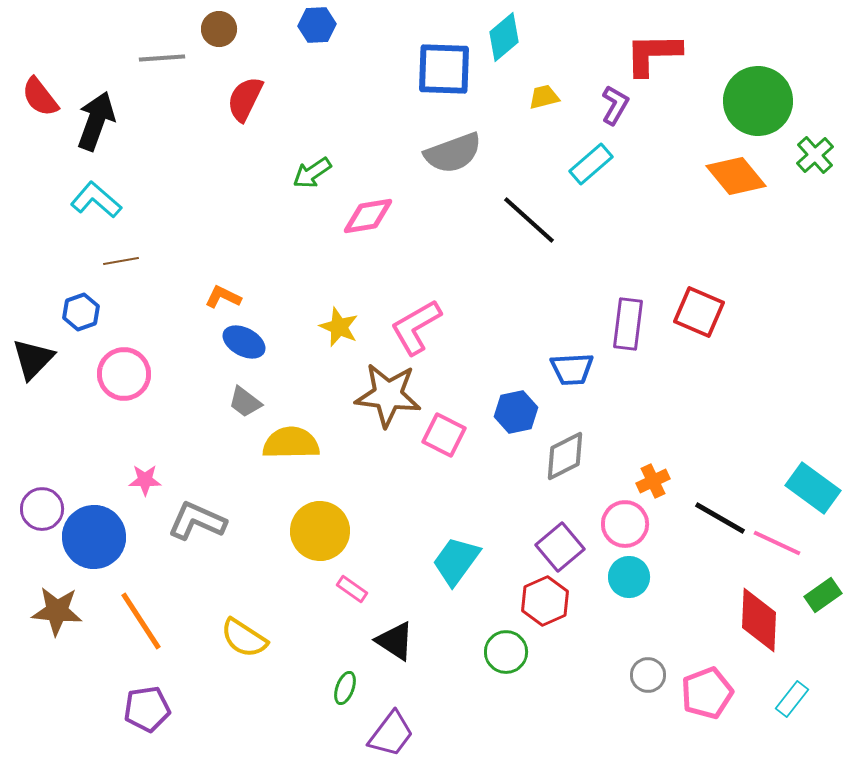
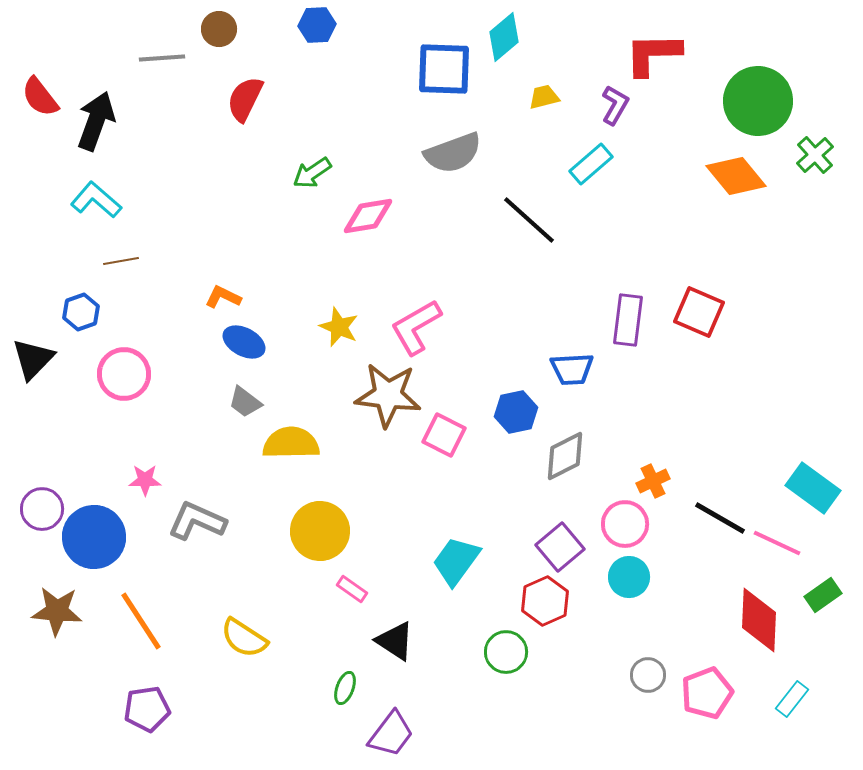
purple rectangle at (628, 324): moved 4 px up
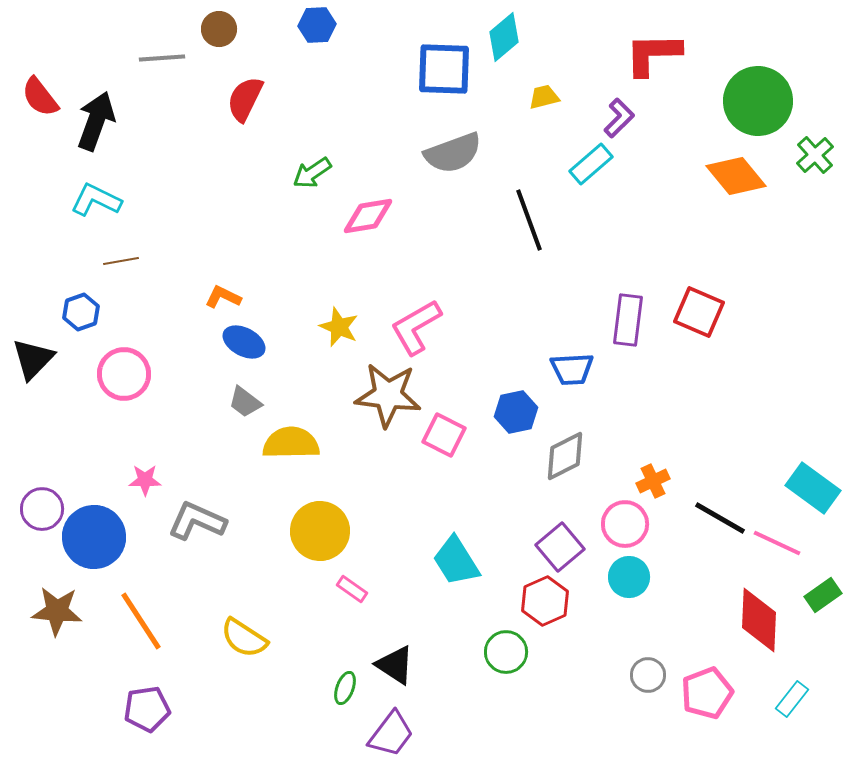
purple L-shape at (615, 105): moved 4 px right, 13 px down; rotated 15 degrees clockwise
cyan L-shape at (96, 200): rotated 15 degrees counterclockwise
black line at (529, 220): rotated 28 degrees clockwise
cyan trapezoid at (456, 561): rotated 68 degrees counterclockwise
black triangle at (395, 641): moved 24 px down
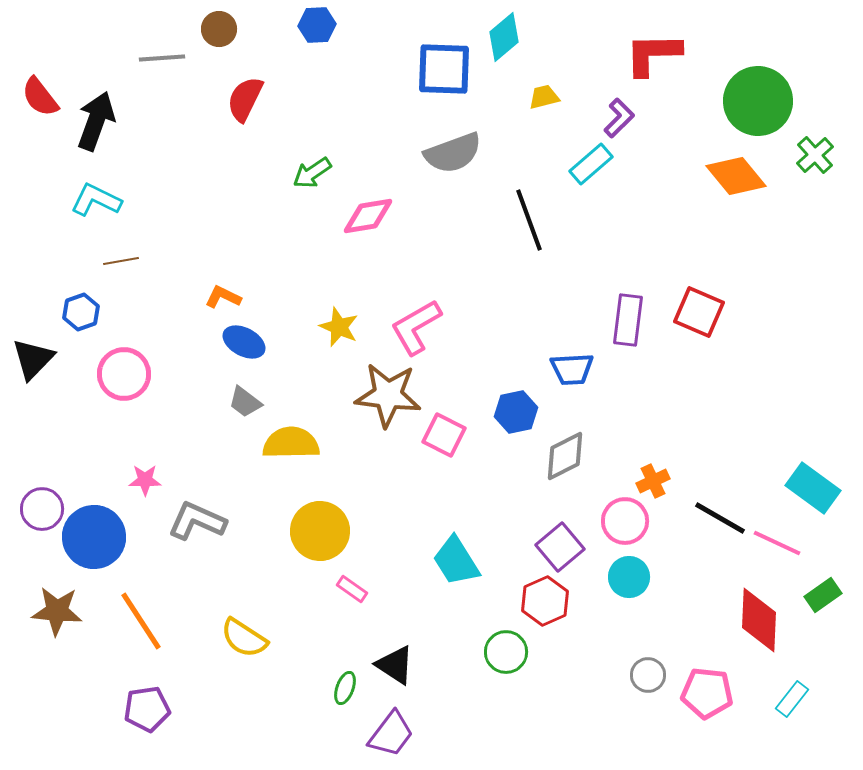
pink circle at (625, 524): moved 3 px up
pink pentagon at (707, 693): rotated 27 degrees clockwise
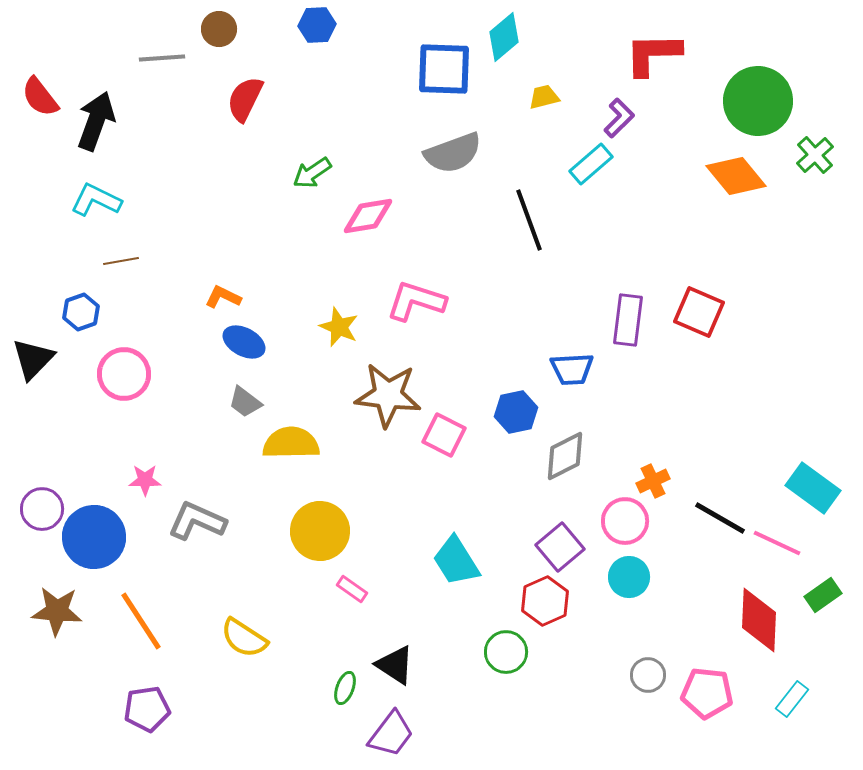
pink L-shape at (416, 327): moved 26 px up; rotated 48 degrees clockwise
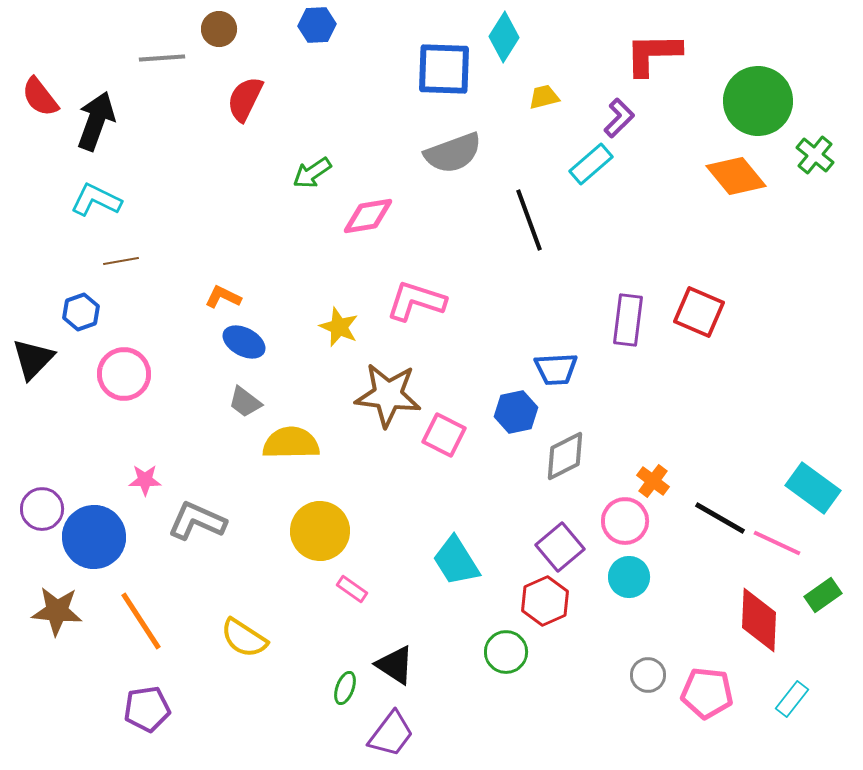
cyan diamond at (504, 37): rotated 18 degrees counterclockwise
green cross at (815, 155): rotated 9 degrees counterclockwise
blue trapezoid at (572, 369): moved 16 px left
orange cross at (653, 481): rotated 28 degrees counterclockwise
